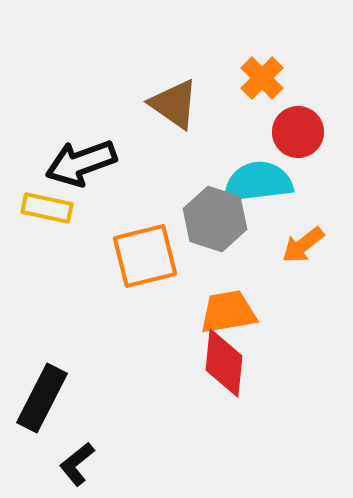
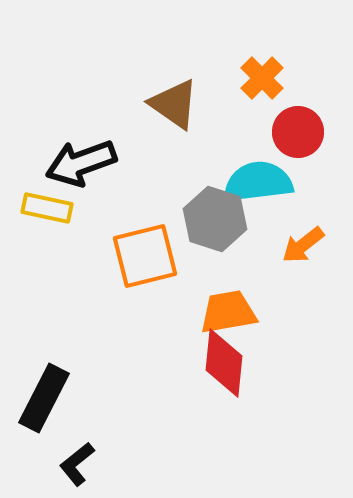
black rectangle: moved 2 px right
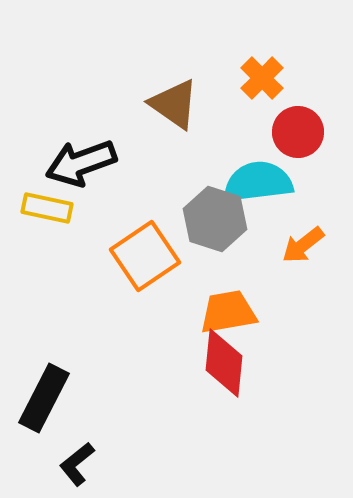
orange square: rotated 20 degrees counterclockwise
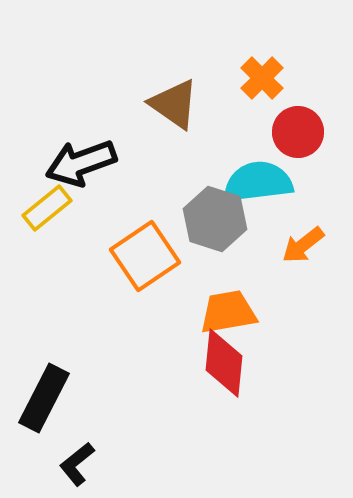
yellow rectangle: rotated 51 degrees counterclockwise
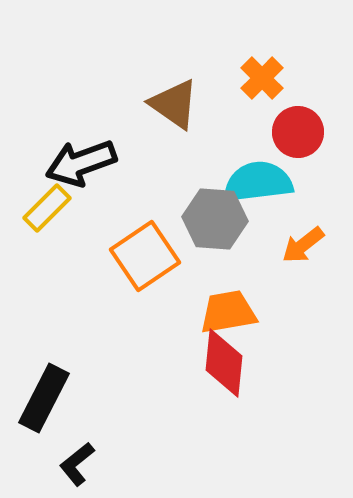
yellow rectangle: rotated 6 degrees counterclockwise
gray hexagon: rotated 14 degrees counterclockwise
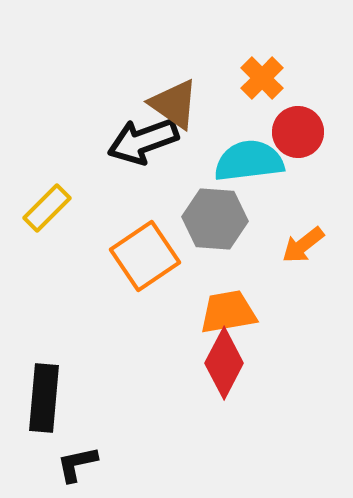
black arrow: moved 62 px right, 22 px up
cyan semicircle: moved 9 px left, 21 px up
red diamond: rotated 22 degrees clockwise
black rectangle: rotated 22 degrees counterclockwise
black L-shape: rotated 27 degrees clockwise
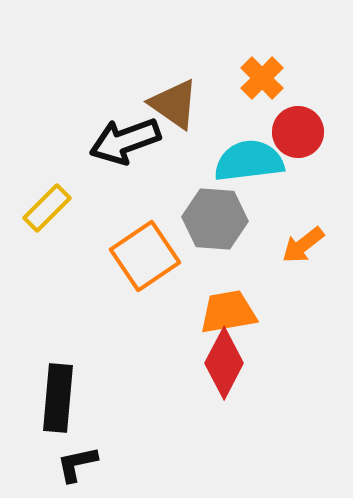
black arrow: moved 18 px left
black rectangle: moved 14 px right
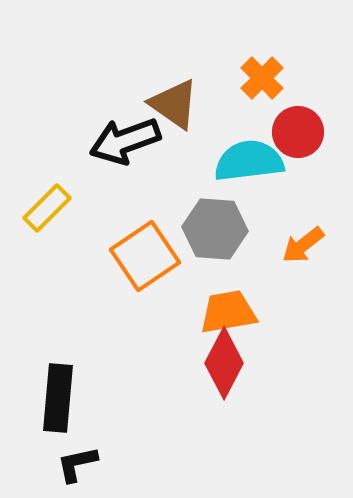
gray hexagon: moved 10 px down
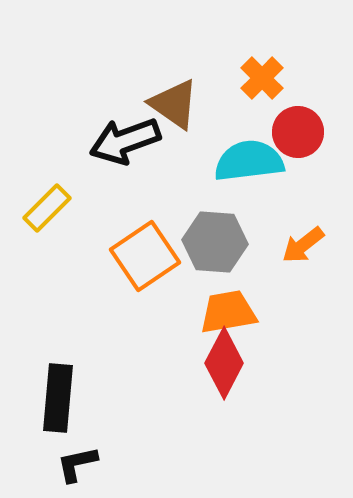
gray hexagon: moved 13 px down
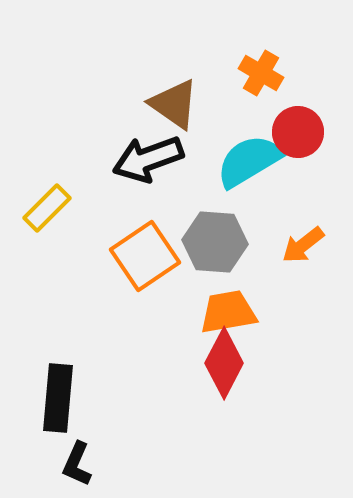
orange cross: moved 1 px left, 5 px up; rotated 15 degrees counterclockwise
black arrow: moved 23 px right, 18 px down
cyan semicircle: rotated 24 degrees counterclockwise
black L-shape: rotated 54 degrees counterclockwise
